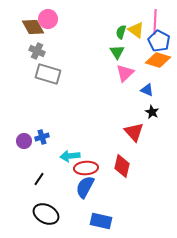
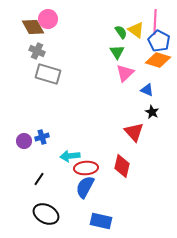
green semicircle: rotated 128 degrees clockwise
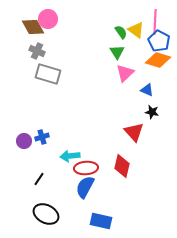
black star: rotated 16 degrees counterclockwise
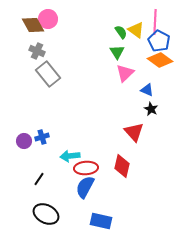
brown diamond: moved 2 px up
orange diamond: moved 2 px right; rotated 20 degrees clockwise
gray rectangle: rotated 35 degrees clockwise
black star: moved 1 px left, 3 px up; rotated 16 degrees clockwise
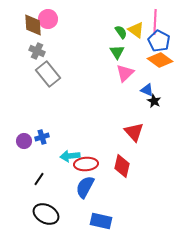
brown diamond: rotated 25 degrees clockwise
black star: moved 3 px right, 8 px up
red ellipse: moved 4 px up
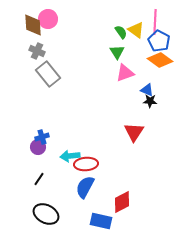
pink triangle: rotated 24 degrees clockwise
black star: moved 4 px left; rotated 24 degrees counterclockwise
red triangle: rotated 15 degrees clockwise
purple circle: moved 14 px right, 6 px down
red diamond: moved 36 px down; rotated 50 degrees clockwise
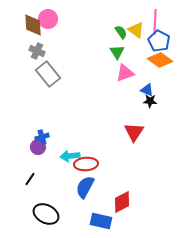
black line: moved 9 px left
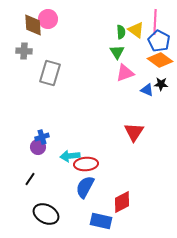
green semicircle: rotated 32 degrees clockwise
gray cross: moved 13 px left; rotated 21 degrees counterclockwise
gray rectangle: moved 2 px right, 1 px up; rotated 55 degrees clockwise
black star: moved 11 px right, 17 px up
